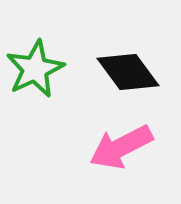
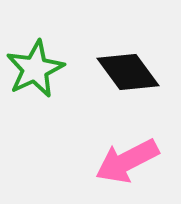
pink arrow: moved 6 px right, 14 px down
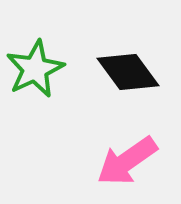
pink arrow: rotated 8 degrees counterclockwise
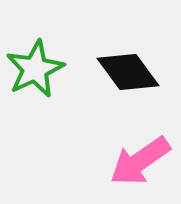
pink arrow: moved 13 px right
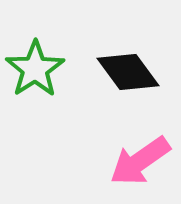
green star: rotated 8 degrees counterclockwise
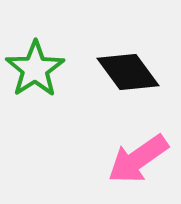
pink arrow: moved 2 px left, 2 px up
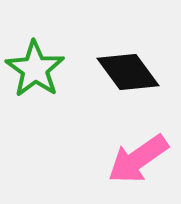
green star: rotated 4 degrees counterclockwise
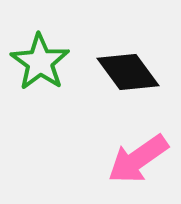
green star: moved 5 px right, 7 px up
